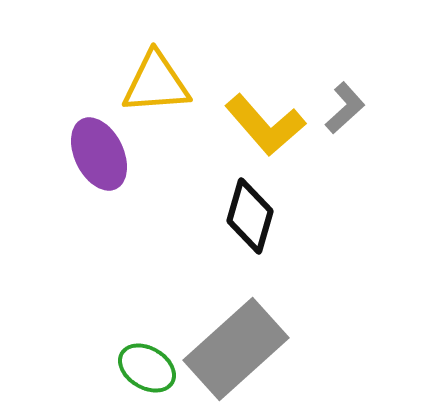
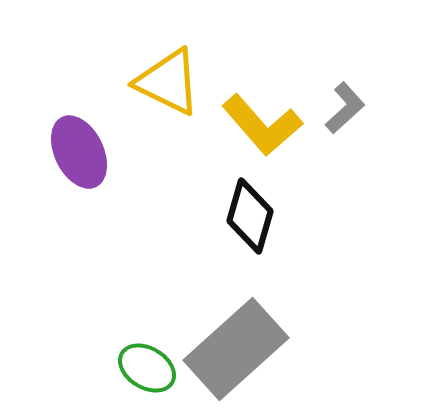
yellow triangle: moved 12 px right, 1 px up; rotated 30 degrees clockwise
yellow L-shape: moved 3 px left
purple ellipse: moved 20 px left, 2 px up
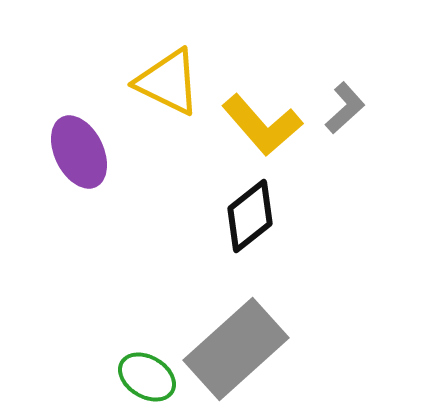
black diamond: rotated 36 degrees clockwise
green ellipse: moved 9 px down
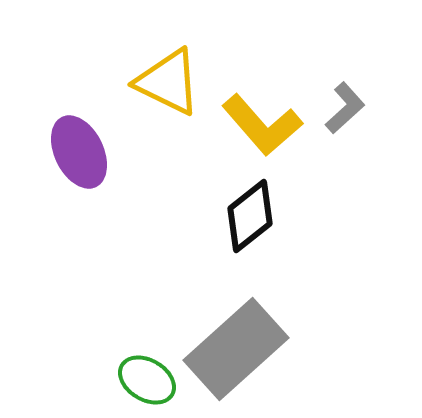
green ellipse: moved 3 px down
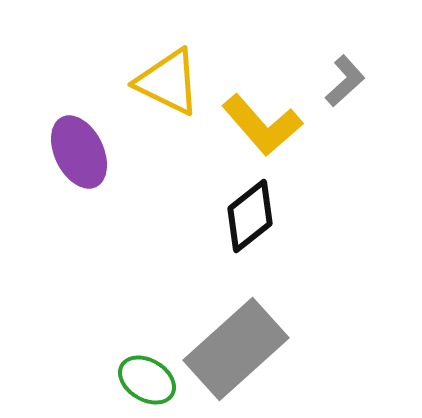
gray L-shape: moved 27 px up
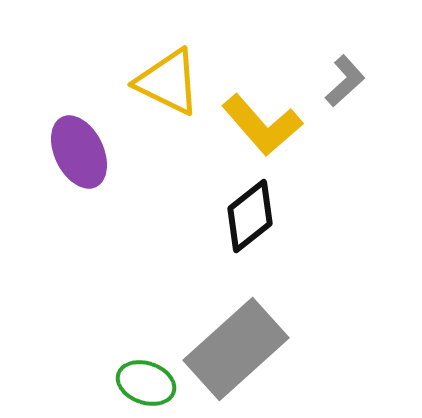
green ellipse: moved 1 px left, 3 px down; rotated 12 degrees counterclockwise
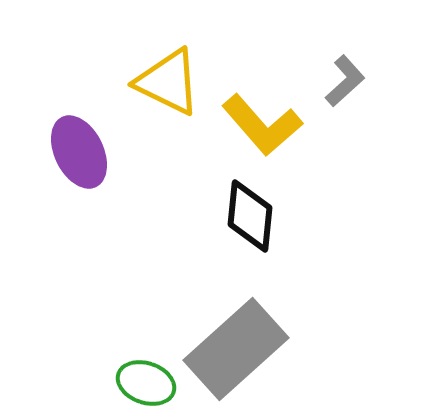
black diamond: rotated 46 degrees counterclockwise
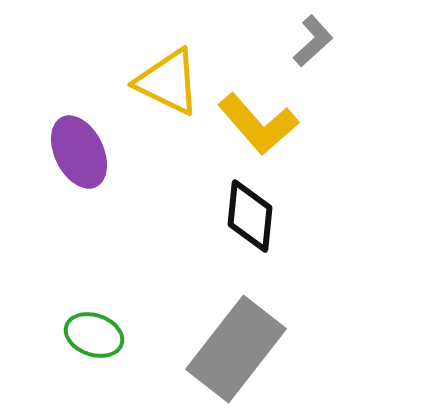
gray L-shape: moved 32 px left, 40 px up
yellow L-shape: moved 4 px left, 1 px up
gray rectangle: rotated 10 degrees counterclockwise
green ellipse: moved 52 px left, 48 px up
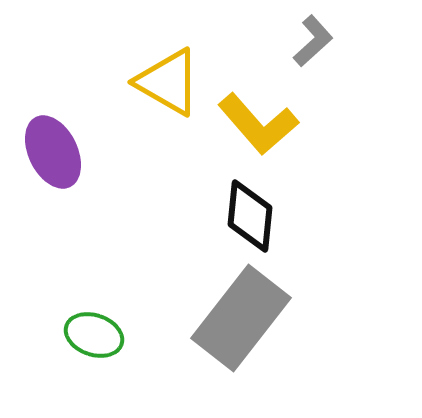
yellow triangle: rotated 4 degrees clockwise
purple ellipse: moved 26 px left
gray rectangle: moved 5 px right, 31 px up
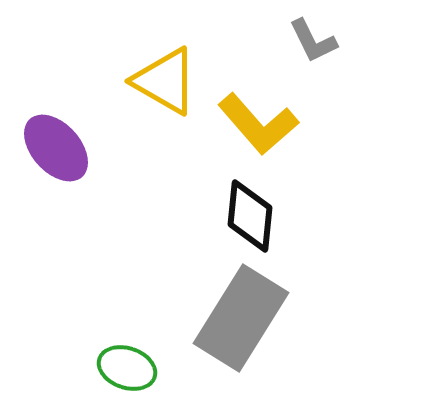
gray L-shape: rotated 106 degrees clockwise
yellow triangle: moved 3 px left, 1 px up
purple ellipse: moved 3 px right, 4 px up; rotated 16 degrees counterclockwise
gray rectangle: rotated 6 degrees counterclockwise
green ellipse: moved 33 px right, 33 px down
